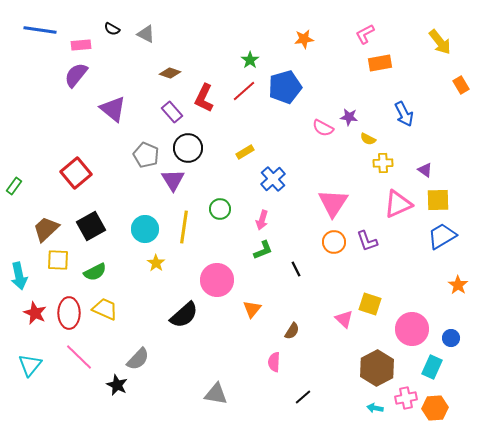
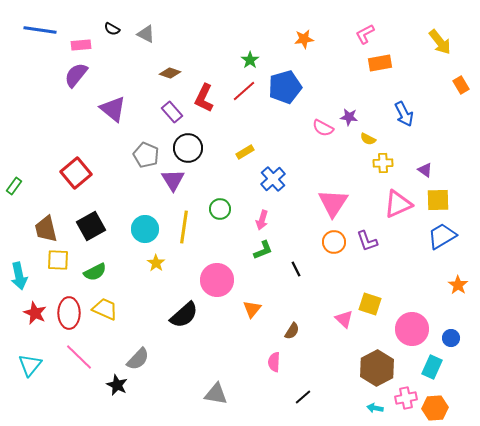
brown trapezoid at (46, 229): rotated 60 degrees counterclockwise
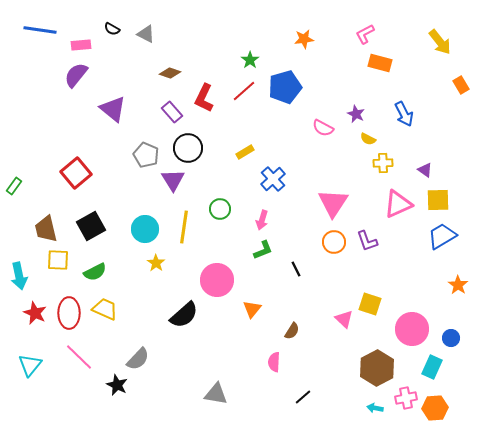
orange rectangle at (380, 63): rotated 25 degrees clockwise
purple star at (349, 117): moved 7 px right, 3 px up; rotated 18 degrees clockwise
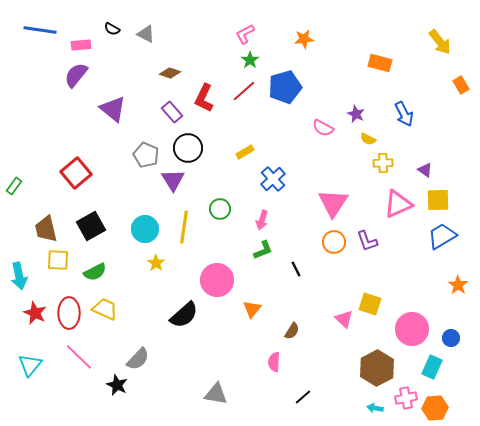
pink L-shape at (365, 34): moved 120 px left
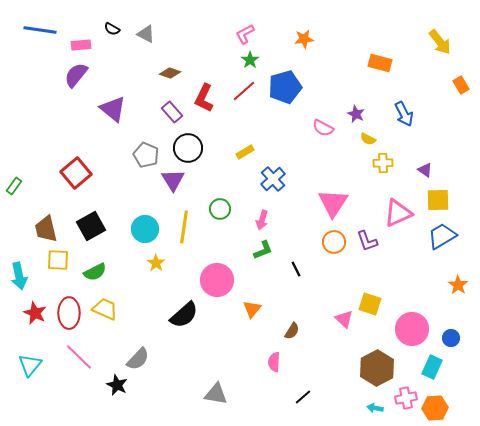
pink triangle at (398, 204): moved 9 px down
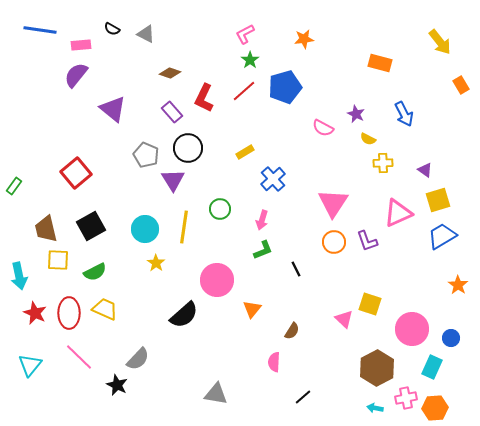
yellow square at (438, 200): rotated 15 degrees counterclockwise
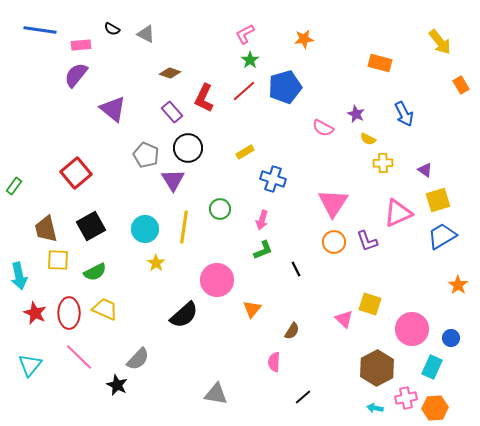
blue cross at (273, 179): rotated 30 degrees counterclockwise
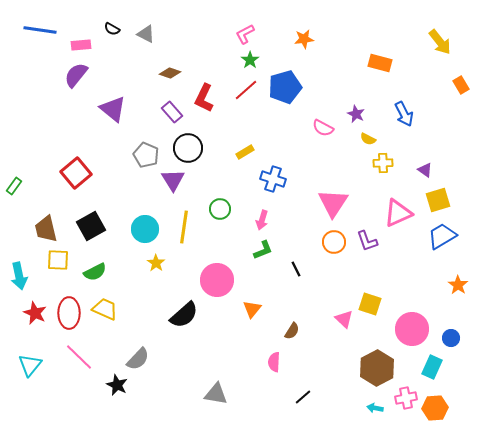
red line at (244, 91): moved 2 px right, 1 px up
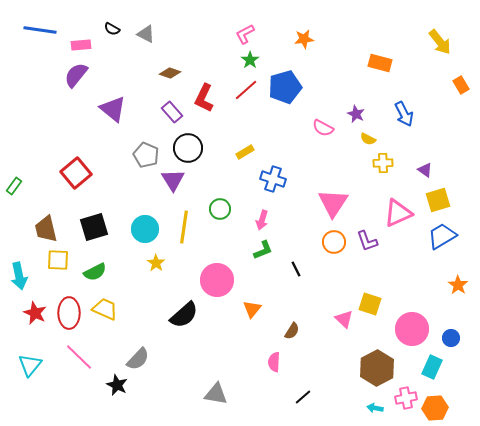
black square at (91, 226): moved 3 px right, 1 px down; rotated 12 degrees clockwise
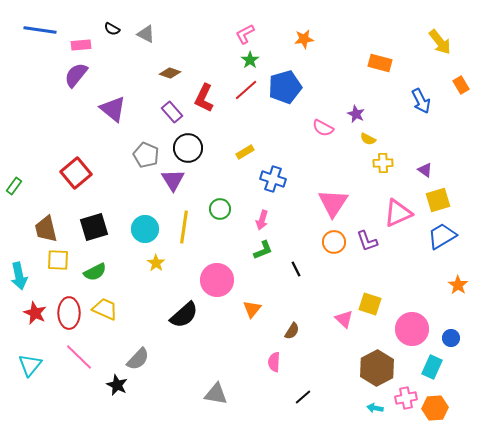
blue arrow at (404, 114): moved 17 px right, 13 px up
